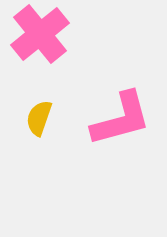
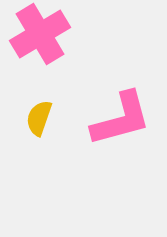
pink cross: rotated 8 degrees clockwise
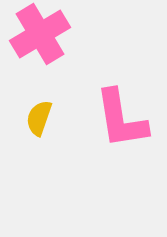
pink L-shape: rotated 96 degrees clockwise
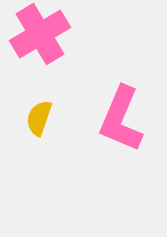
pink L-shape: rotated 32 degrees clockwise
